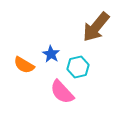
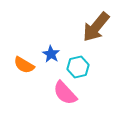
pink semicircle: moved 3 px right, 1 px down
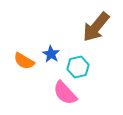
orange semicircle: moved 4 px up
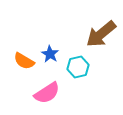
brown arrow: moved 5 px right, 7 px down; rotated 12 degrees clockwise
blue star: moved 1 px left
pink semicircle: moved 18 px left; rotated 80 degrees counterclockwise
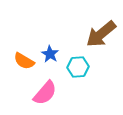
cyan hexagon: rotated 10 degrees clockwise
pink semicircle: moved 2 px left; rotated 16 degrees counterclockwise
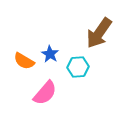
brown arrow: moved 2 px left, 1 px up; rotated 16 degrees counterclockwise
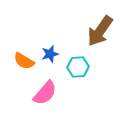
brown arrow: moved 1 px right, 2 px up
blue star: rotated 24 degrees clockwise
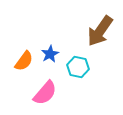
blue star: rotated 12 degrees counterclockwise
orange semicircle: rotated 85 degrees counterclockwise
cyan hexagon: rotated 15 degrees clockwise
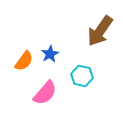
cyan hexagon: moved 4 px right, 9 px down
